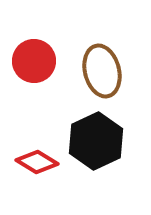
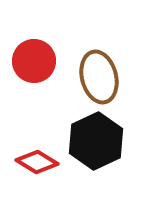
brown ellipse: moved 3 px left, 6 px down
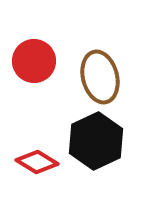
brown ellipse: moved 1 px right
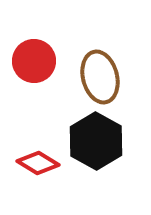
black hexagon: rotated 6 degrees counterclockwise
red diamond: moved 1 px right, 1 px down
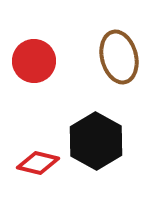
brown ellipse: moved 19 px right, 20 px up
red diamond: rotated 18 degrees counterclockwise
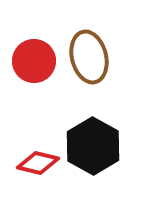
brown ellipse: moved 30 px left
black hexagon: moved 3 px left, 5 px down
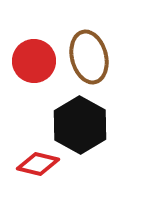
black hexagon: moved 13 px left, 21 px up
red diamond: moved 1 px down
